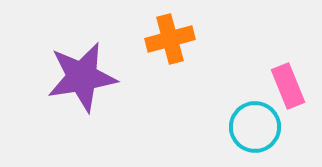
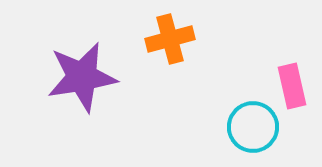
pink rectangle: moved 4 px right; rotated 9 degrees clockwise
cyan circle: moved 2 px left
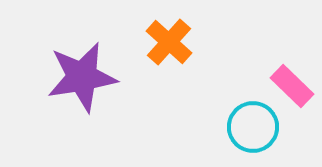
orange cross: moved 1 px left, 3 px down; rotated 33 degrees counterclockwise
pink rectangle: rotated 33 degrees counterclockwise
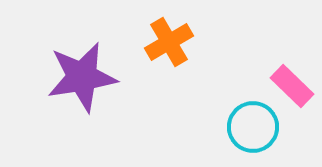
orange cross: rotated 18 degrees clockwise
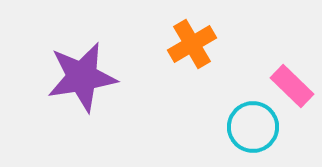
orange cross: moved 23 px right, 2 px down
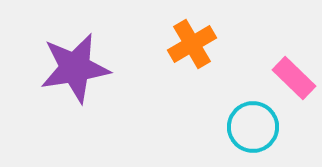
purple star: moved 7 px left, 9 px up
pink rectangle: moved 2 px right, 8 px up
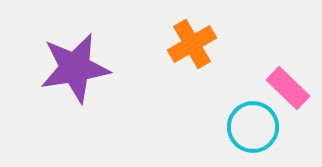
pink rectangle: moved 6 px left, 10 px down
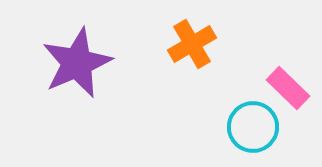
purple star: moved 2 px right, 5 px up; rotated 14 degrees counterclockwise
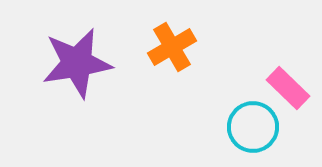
orange cross: moved 20 px left, 3 px down
purple star: rotated 14 degrees clockwise
